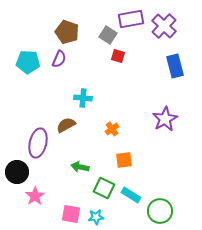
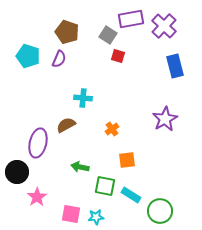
cyan pentagon: moved 6 px up; rotated 15 degrees clockwise
orange square: moved 3 px right
green square: moved 1 px right, 2 px up; rotated 15 degrees counterclockwise
pink star: moved 2 px right, 1 px down
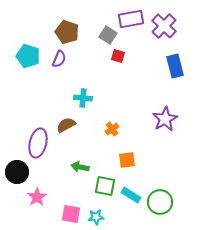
green circle: moved 9 px up
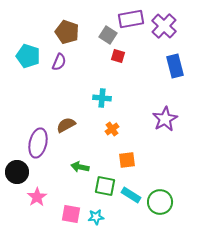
purple semicircle: moved 3 px down
cyan cross: moved 19 px right
